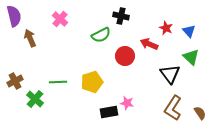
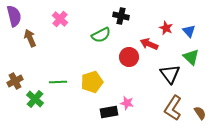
red circle: moved 4 px right, 1 px down
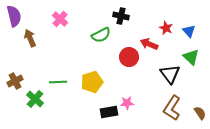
pink star: rotated 16 degrees counterclockwise
brown L-shape: moved 1 px left
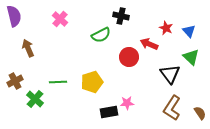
brown arrow: moved 2 px left, 10 px down
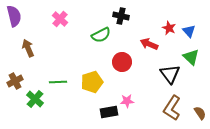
red star: moved 3 px right
red circle: moved 7 px left, 5 px down
pink star: moved 2 px up
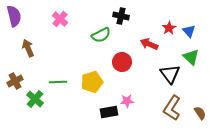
red star: rotated 16 degrees clockwise
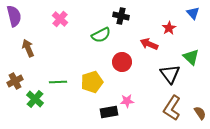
blue triangle: moved 4 px right, 18 px up
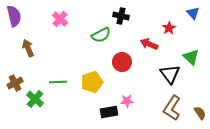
brown cross: moved 2 px down
